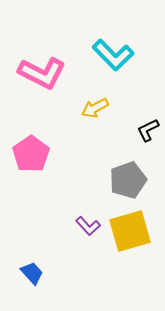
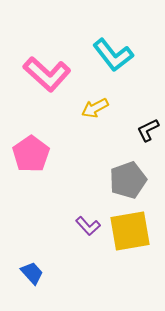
cyan L-shape: rotated 6 degrees clockwise
pink L-shape: moved 5 px right, 1 px down; rotated 15 degrees clockwise
yellow square: rotated 6 degrees clockwise
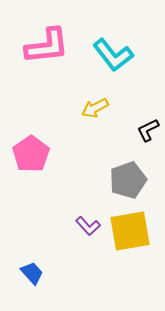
pink L-shape: moved 28 px up; rotated 48 degrees counterclockwise
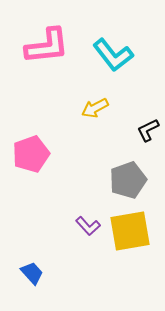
pink pentagon: rotated 15 degrees clockwise
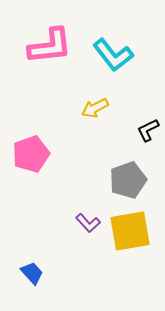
pink L-shape: moved 3 px right
purple L-shape: moved 3 px up
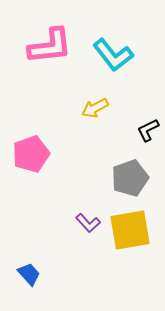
gray pentagon: moved 2 px right, 2 px up
yellow square: moved 1 px up
blue trapezoid: moved 3 px left, 1 px down
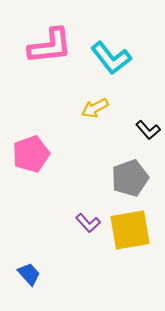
cyan L-shape: moved 2 px left, 3 px down
black L-shape: rotated 105 degrees counterclockwise
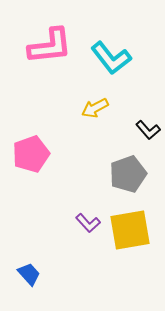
gray pentagon: moved 2 px left, 4 px up
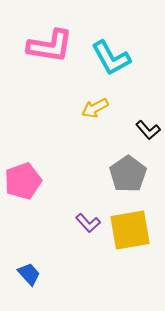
pink L-shape: rotated 15 degrees clockwise
cyan L-shape: rotated 9 degrees clockwise
pink pentagon: moved 8 px left, 27 px down
gray pentagon: rotated 15 degrees counterclockwise
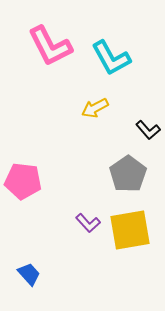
pink L-shape: rotated 54 degrees clockwise
pink pentagon: rotated 27 degrees clockwise
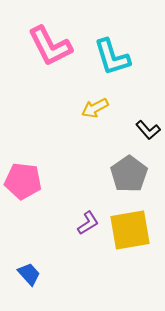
cyan L-shape: moved 1 px right, 1 px up; rotated 12 degrees clockwise
gray pentagon: moved 1 px right
purple L-shape: rotated 80 degrees counterclockwise
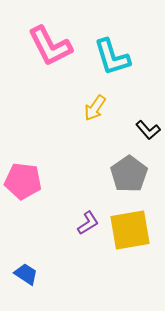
yellow arrow: rotated 28 degrees counterclockwise
blue trapezoid: moved 3 px left; rotated 15 degrees counterclockwise
